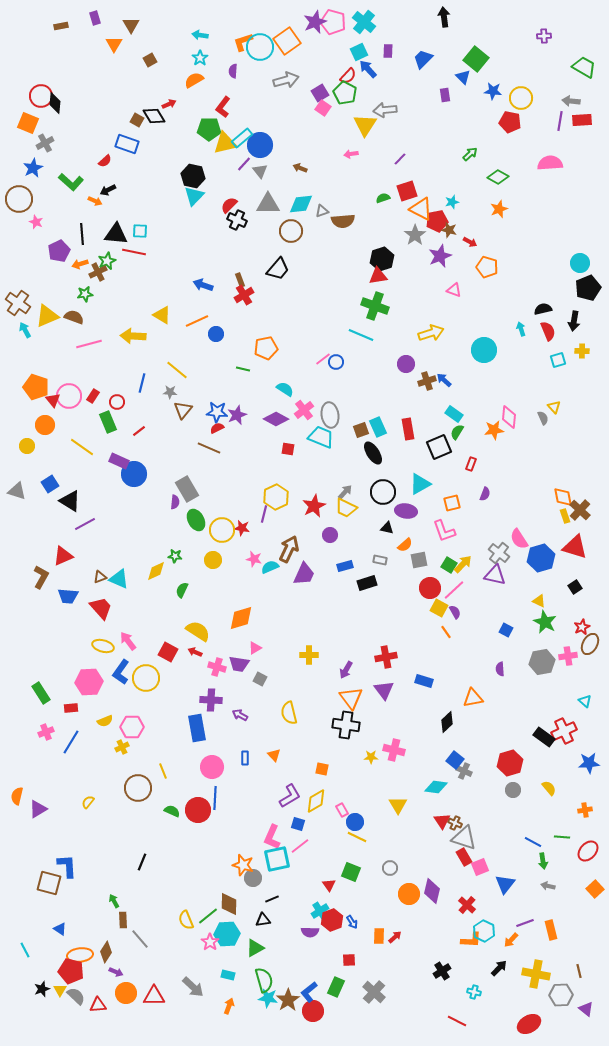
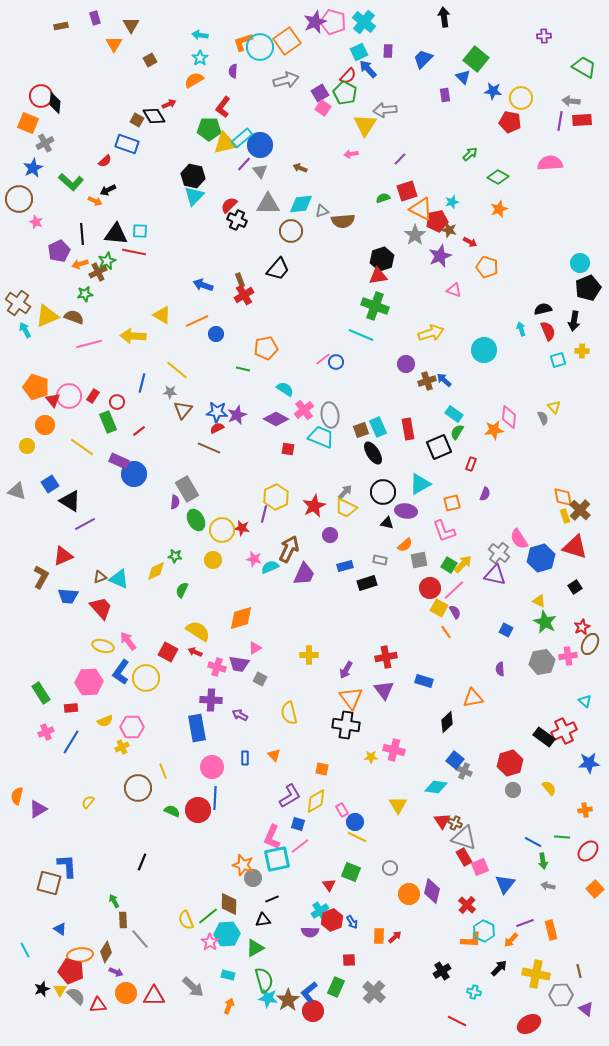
black triangle at (387, 528): moved 5 px up
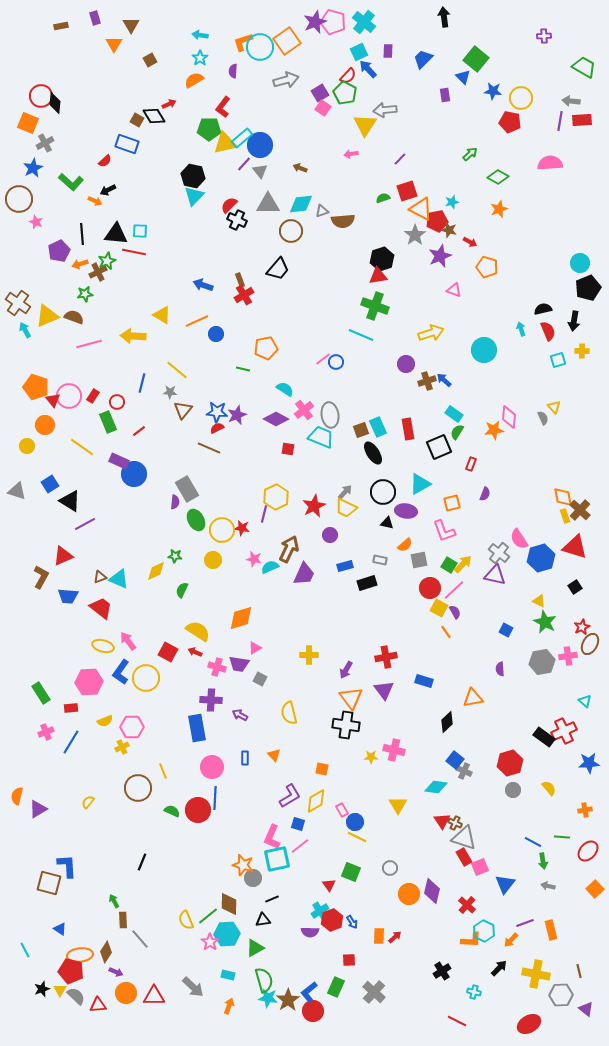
red trapezoid at (101, 608): rotated 10 degrees counterclockwise
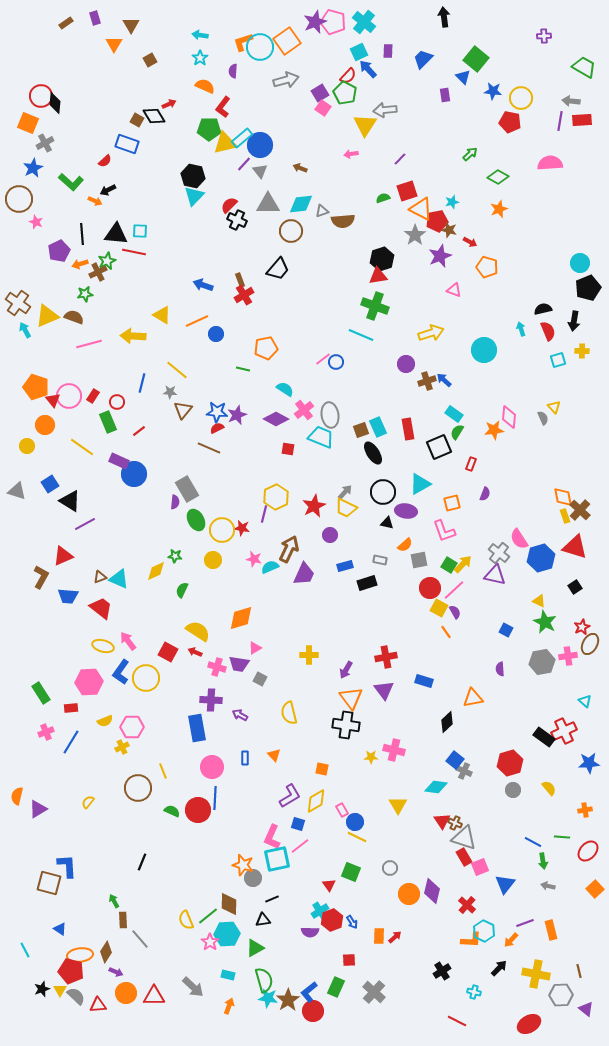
brown rectangle at (61, 26): moved 5 px right, 3 px up; rotated 24 degrees counterclockwise
orange semicircle at (194, 80): moved 11 px right, 6 px down; rotated 54 degrees clockwise
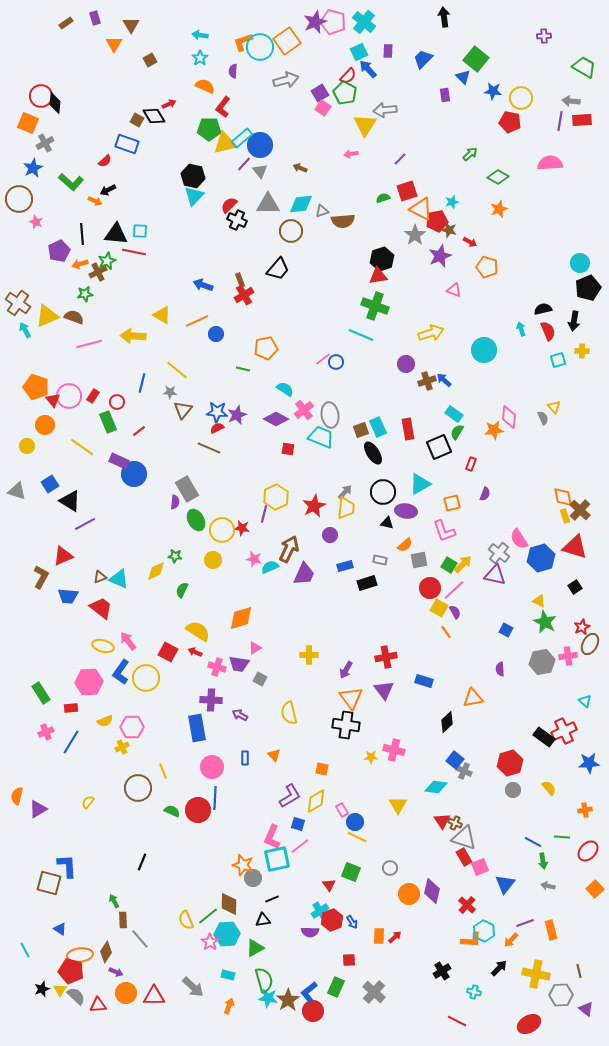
yellow trapezoid at (346, 508): rotated 110 degrees counterclockwise
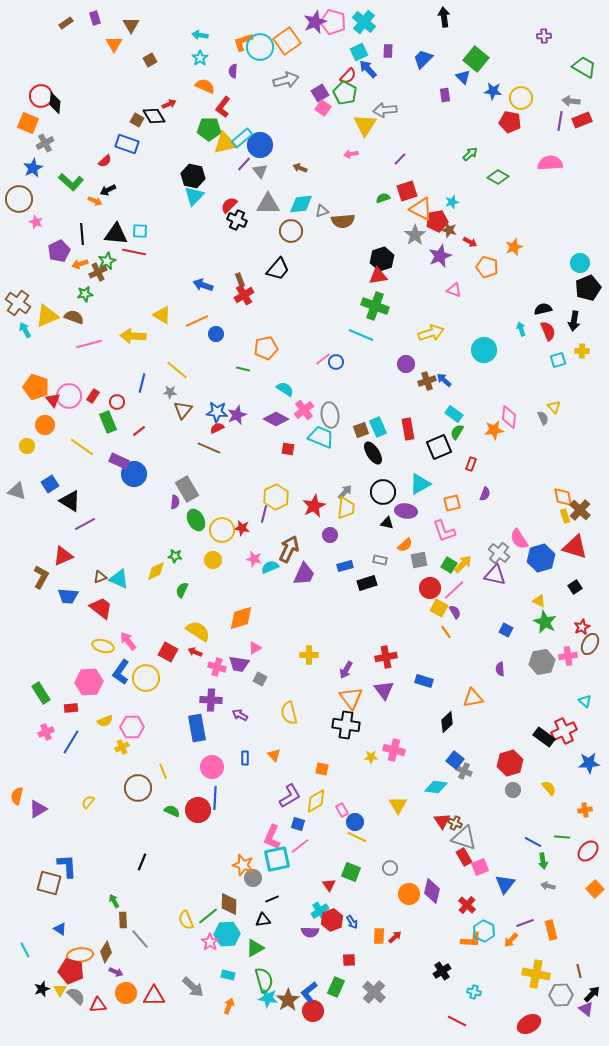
red rectangle at (582, 120): rotated 18 degrees counterclockwise
orange star at (499, 209): moved 15 px right, 38 px down
black arrow at (499, 968): moved 93 px right, 26 px down
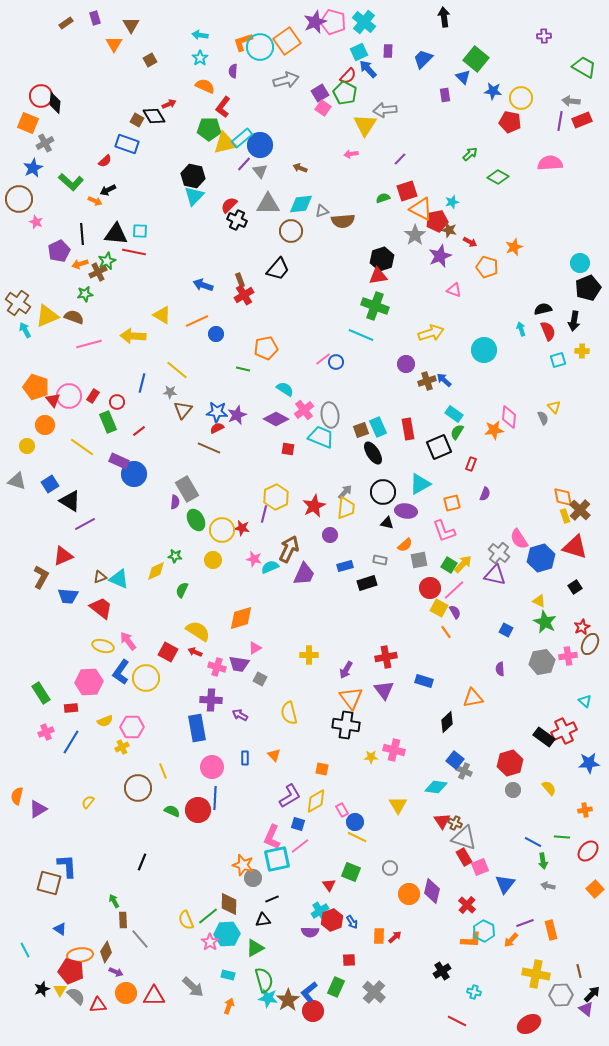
gray triangle at (17, 491): moved 10 px up
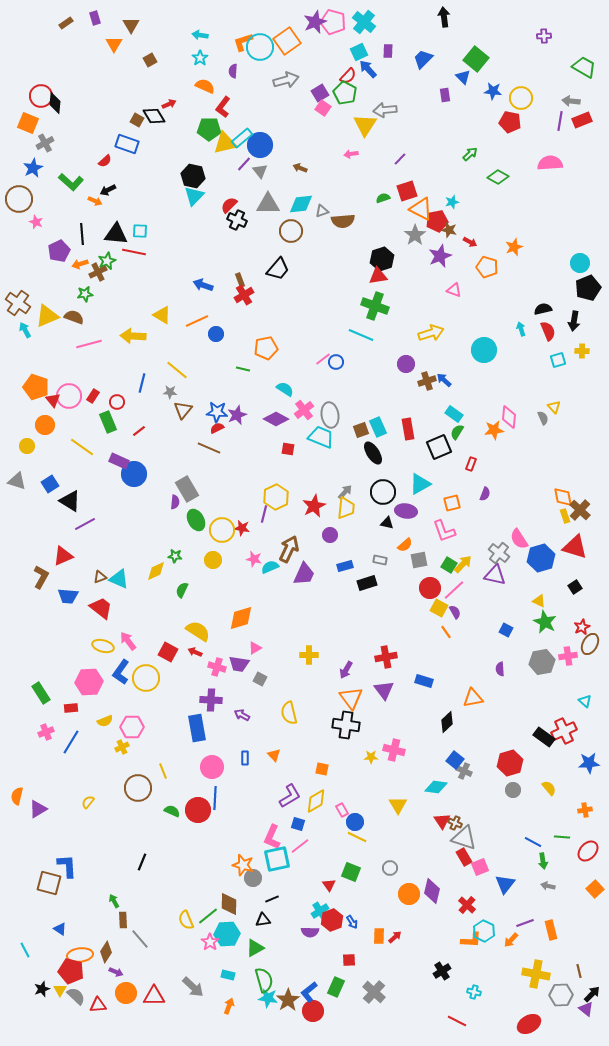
purple arrow at (240, 715): moved 2 px right
